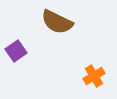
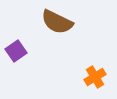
orange cross: moved 1 px right, 1 px down
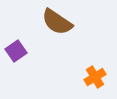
brown semicircle: rotated 8 degrees clockwise
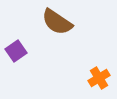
orange cross: moved 4 px right, 1 px down
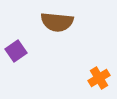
brown semicircle: rotated 28 degrees counterclockwise
